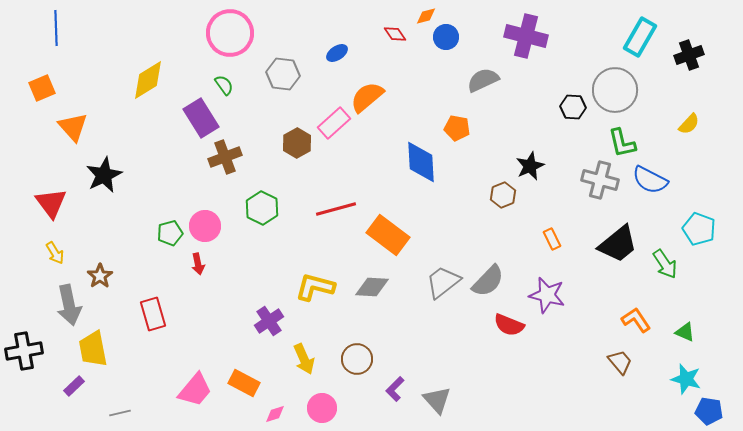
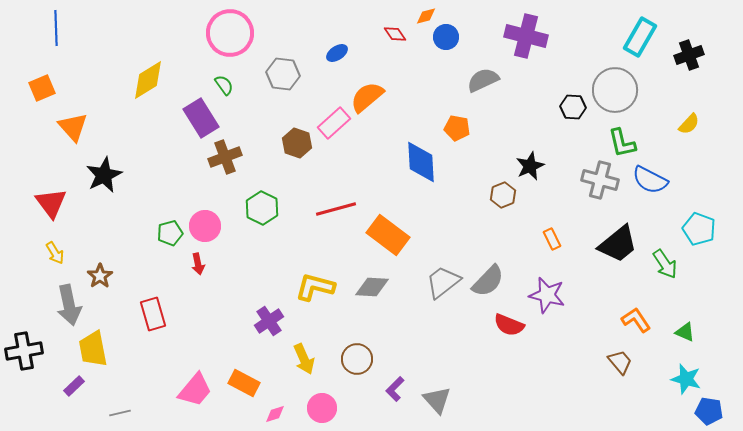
brown hexagon at (297, 143): rotated 12 degrees counterclockwise
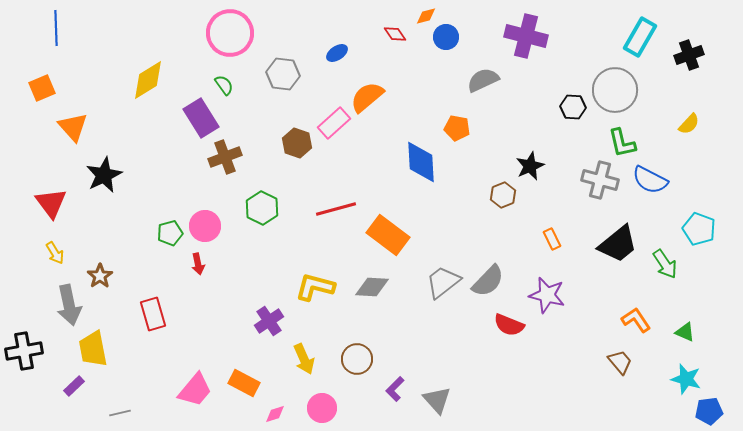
blue pentagon at (709, 411): rotated 16 degrees counterclockwise
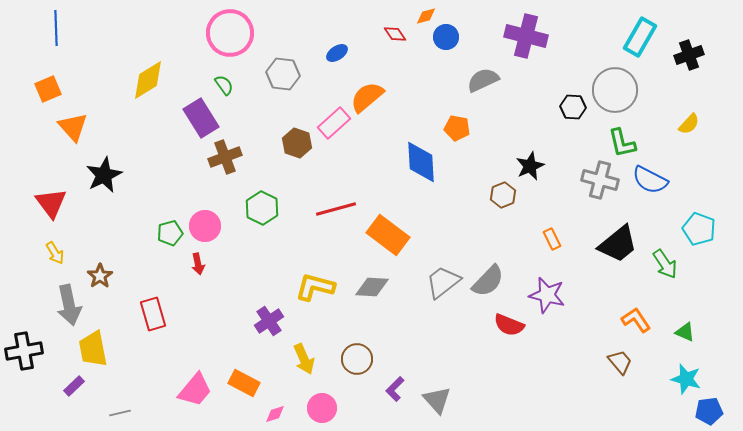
orange square at (42, 88): moved 6 px right, 1 px down
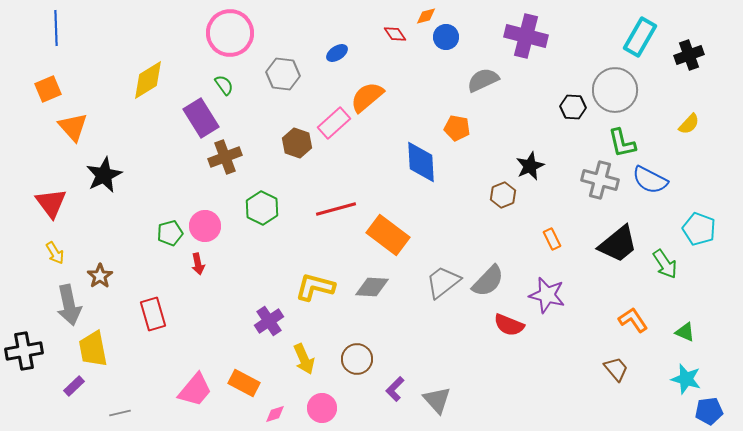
orange L-shape at (636, 320): moved 3 px left
brown trapezoid at (620, 362): moved 4 px left, 7 px down
